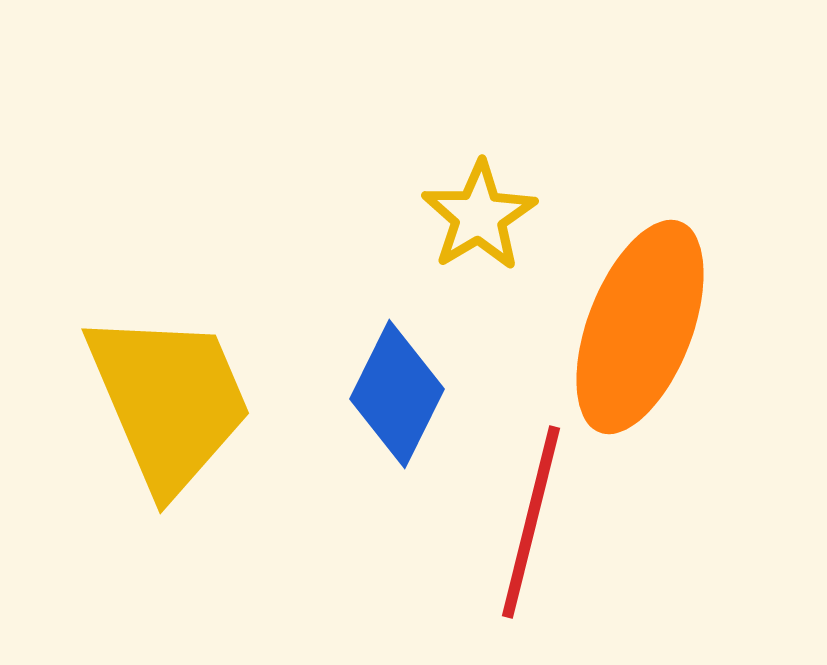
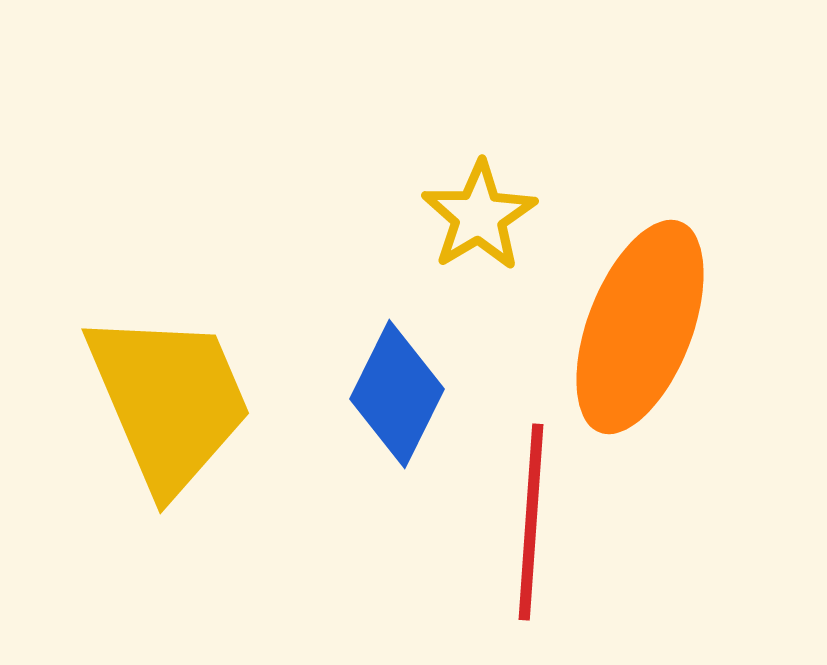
red line: rotated 10 degrees counterclockwise
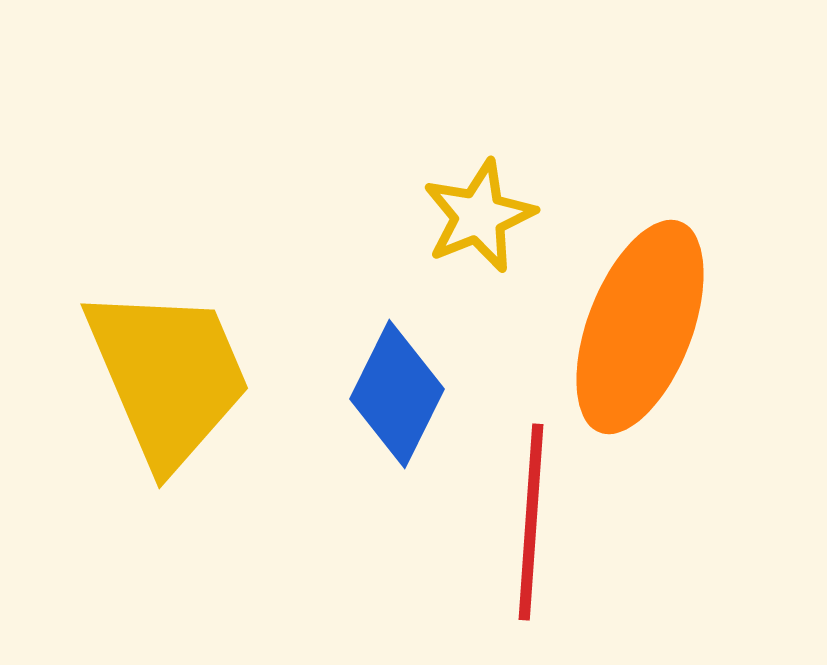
yellow star: rotated 9 degrees clockwise
yellow trapezoid: moved 1 px left, 25 px up
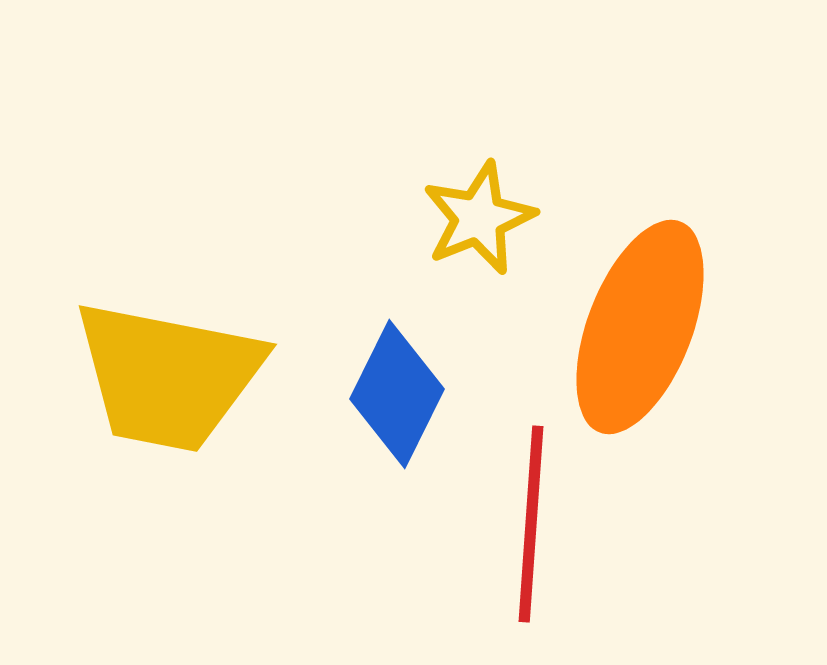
yellow star: moved 2 px down
yellow trapezoid: rotated 124 degrees clockwise
red line: moved 2 px down
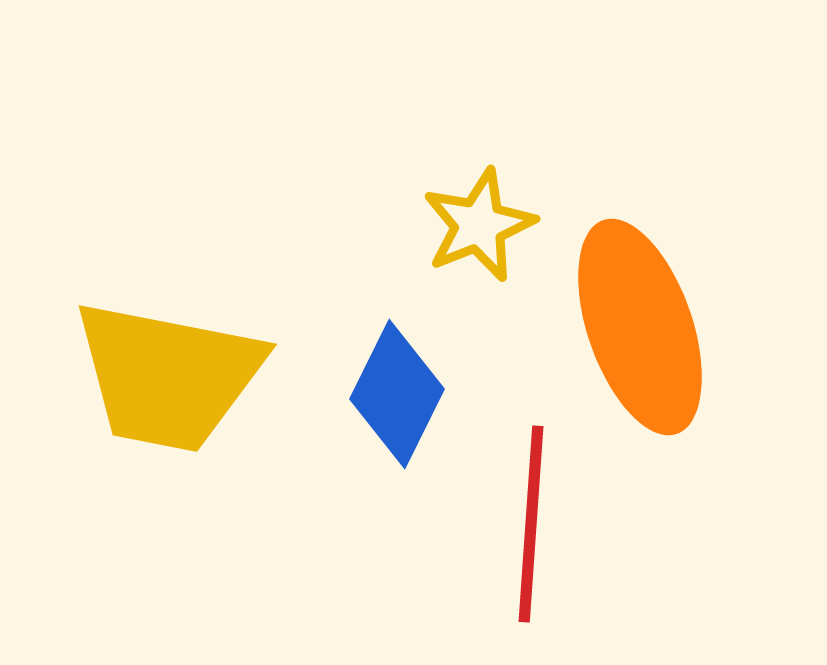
yellow star: moved 7 px down
orange ellipse: rotated 40 degrees counterclockwise
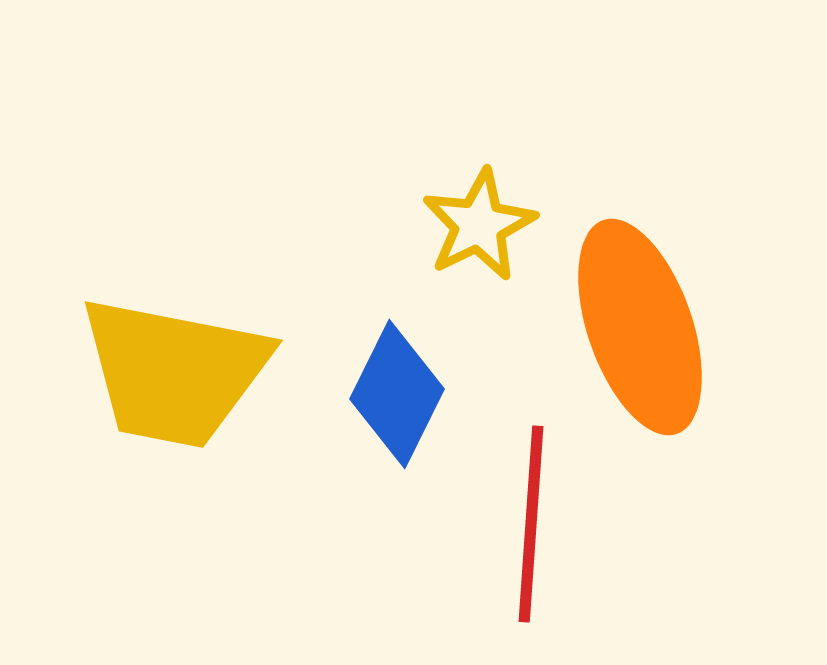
yellow star: rotated 4 degrees counterclockwise
yellow trapezoid: moved 6 px right, 4 px up
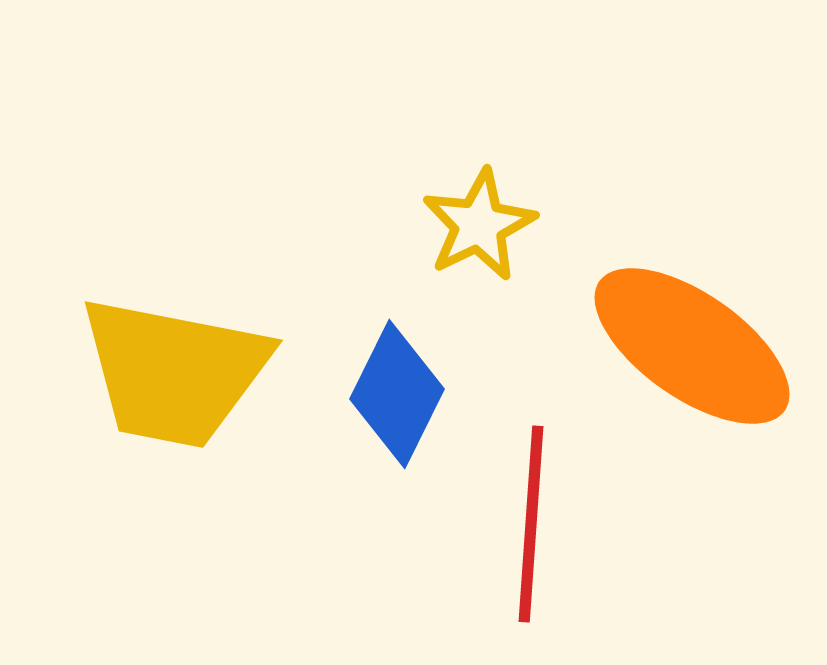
orange ellipse: moved 52 px right, 19 px down; rotated 36 degrees counterclockwise
